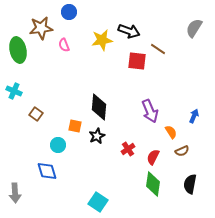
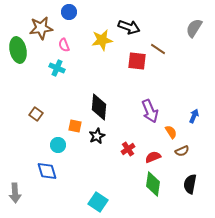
black arrow: moved 4 px up
cyan cross: moved 43 px right, 23 px up
red semicircle: rotated 42 degrees clockwise
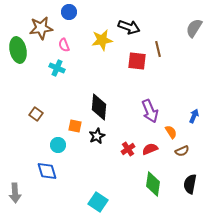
brown line: rotated 42 degrees clockwise
red semicircle: moved 3 px left, 8 px up
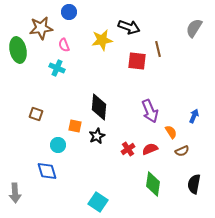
brown square: rotated 16 degrees counterclockwise
black semicircle: moved 4 px right
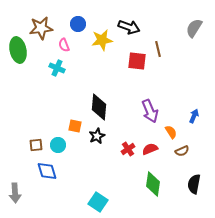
blue circle: moved 9 px right, 12 px down
brown square: moved 31 px down; rotated 24 degrees counterclockwise
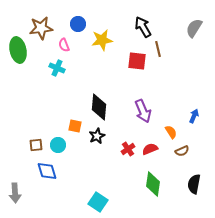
black arrow: moved 14 px right; rotated 140 degrees counterclockwise
purple arrow: moved 7 px left
